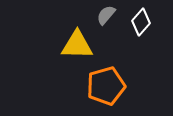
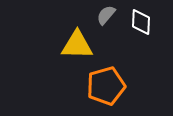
white diamond: rotated 40 degrees counterclockwise
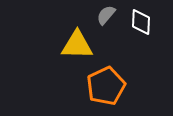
orange pentagon: rotated 9 degrees counterclockwise
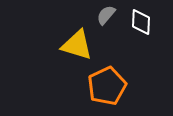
yellow triangle: rotated 16 degrees clockwise
orange pentagon: moved 1 px right
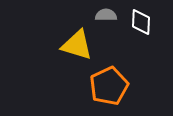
gray semicircle: rotated 50 degrees clockwise
orange pentagon: moved 2 px right
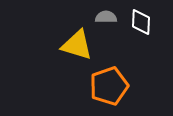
gray semicircle: moved 2 px down
orange pentagon: rotated 6 degrees clockwise
